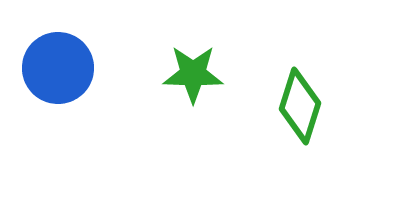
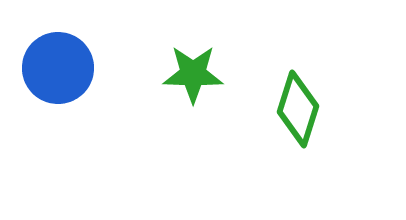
green diamond: moved 2 px left, 3 px down
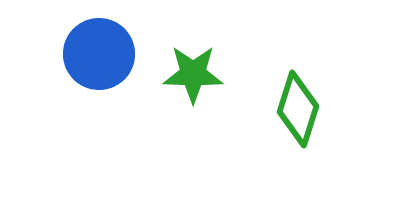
blue circle: moved 41 px right, 14 px up
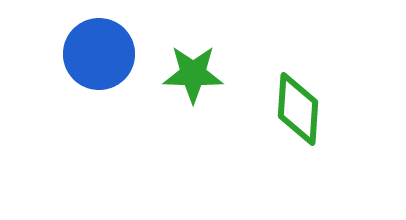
green diamond: rotated 14 degrees counterclockwise
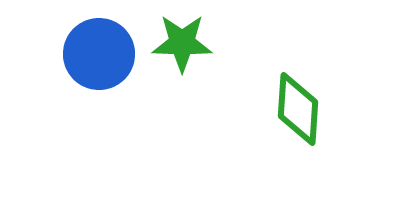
green star: moved 11 px left, 31 px up
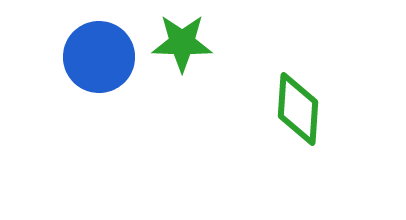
blue circle: moved 3 px down
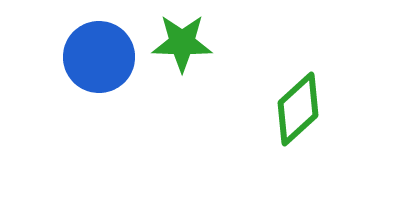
green diamond: rotated 44 degrees clockwise
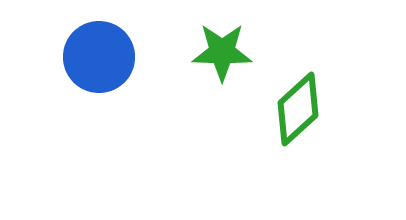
green star: moved 40 px right, 9 px down
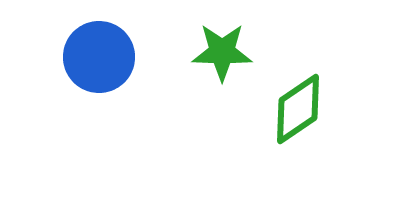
green diamond: rotated 8 degrees clockwise
